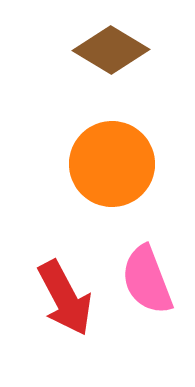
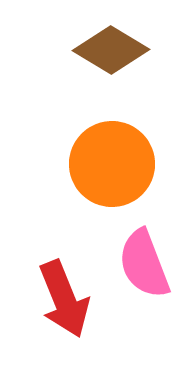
pink semicircle: moved 3 px left, 16 px up
red arrow: moved 1 px left, 1 px down; rotated 6 degrees clockwise
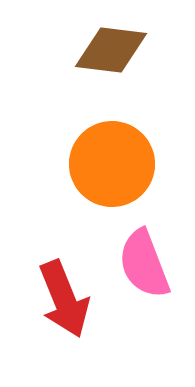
brown diamond: rotated 24 degrees counterclockwise
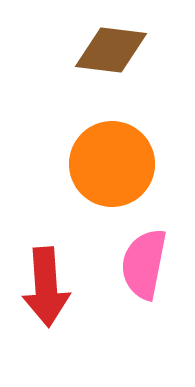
pink semicircle: rotated 32 degrees clockwise
red arrow: moved 18 px left, 12 px up; rotated 18 degrees clockwise
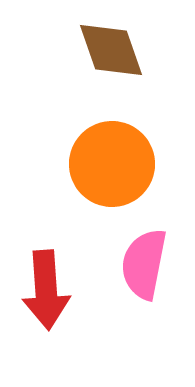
brown diamond: rotated 64 degrees clockwise
red arrow: moved 3 px down
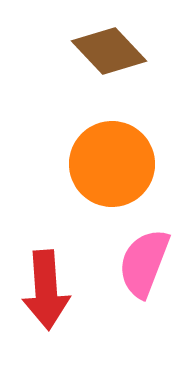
brown diamond: moved 2 px left, 1 px down; rotated 24 degrees counterclockwise
pink semicircle: moved 1 px up; rotated 10 degrees clockwise
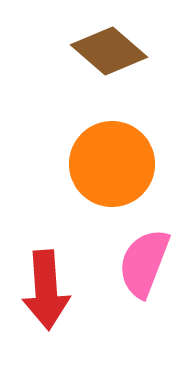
brown diamond: rotated 6 degrees counterclockwise
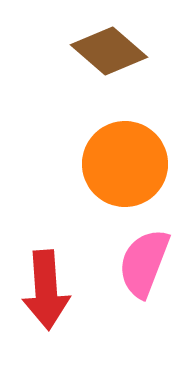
orange circle: moved 13 px right
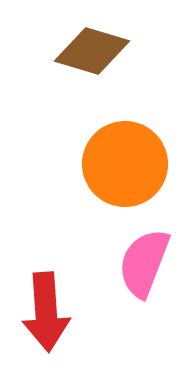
brown diamond: moved 17 px left; rotated 24 degrees counterclockwise
red arrow: moved 22 px down
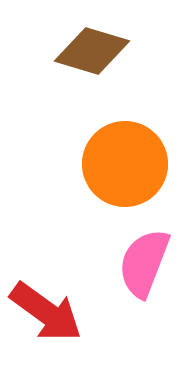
red arrow: rotated 50 degrees counterclockwise
